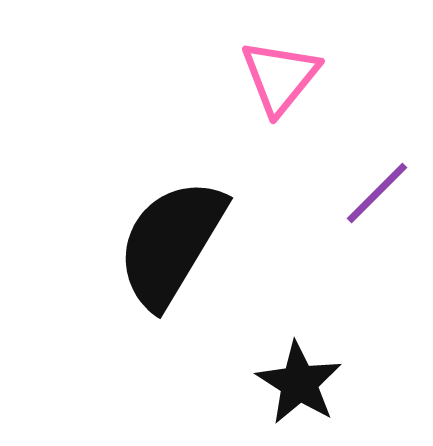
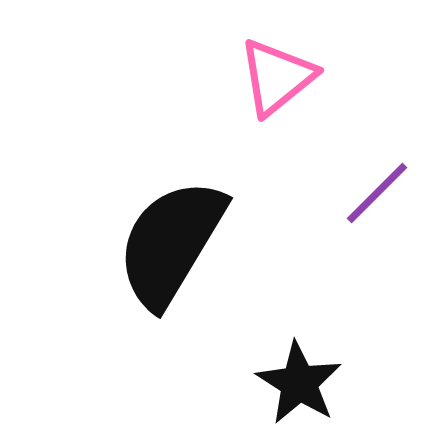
pink triangle: moved 3 px left; rotated 12 degrees clockwise
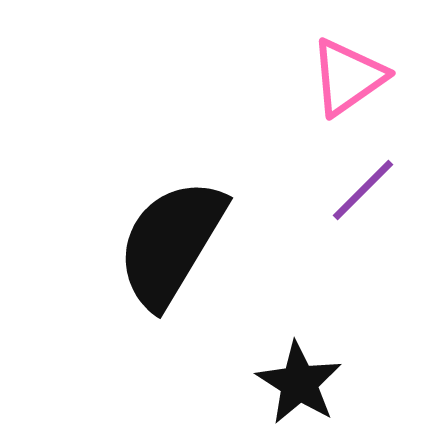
pink triangle: moved 71 px right; rotated 4 degrees clockwise
purple line: moved 14 px left, 3 px up
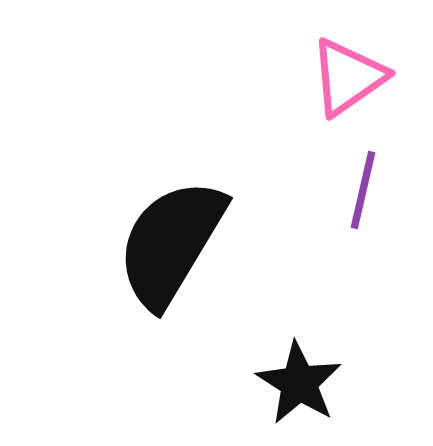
purple line: rotated 32 degrees counterclockwise
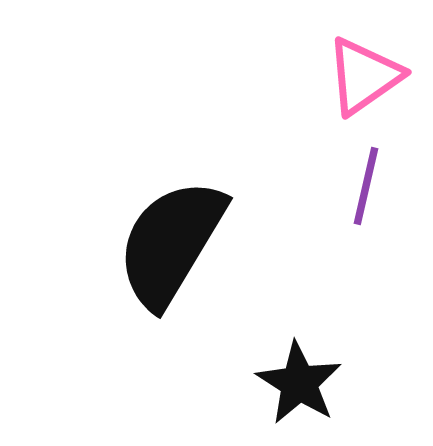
pink triangle: moved 16 px right, 1 px up
purple line: moved 3 px right, 4 px up
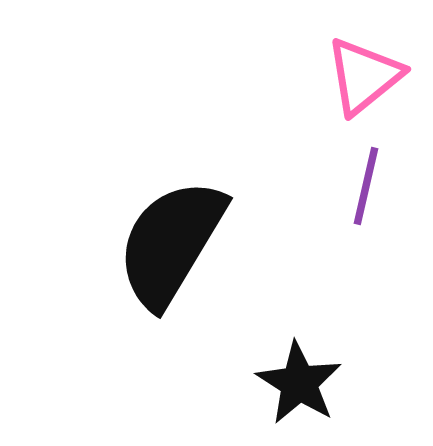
pink triangle: rotated 4 degrees counterclockwise
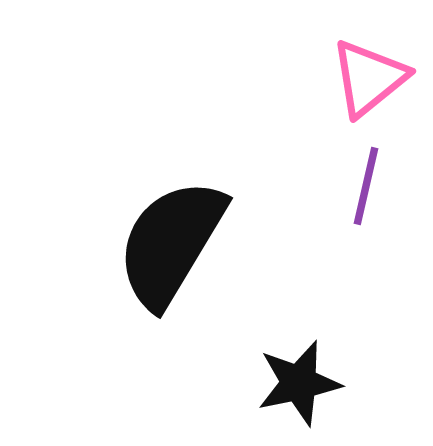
pink triangle: moved 5 px right, 2 px down
black star: rotated 28 degrees clockwise
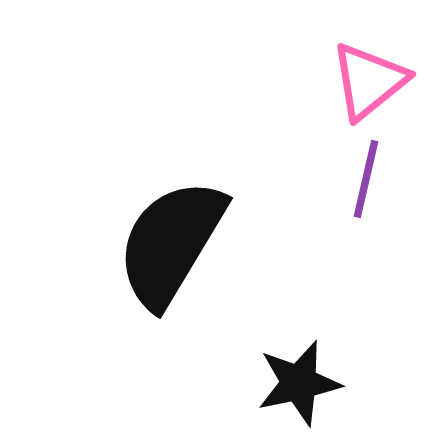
pink triangle: moved 3 px down
purple line: moved 7 px up
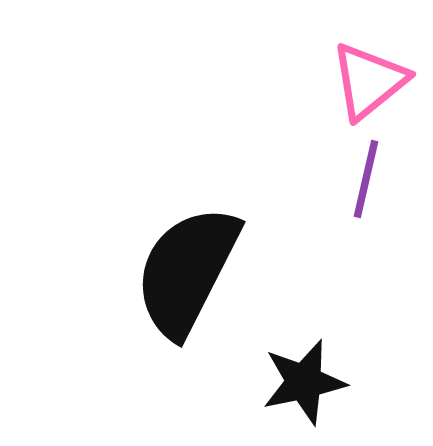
black semicircle: moved 16 px right, 28 px down; rotated 4 degrees counterclockwise
black star: moved 5 px right, 1 px up
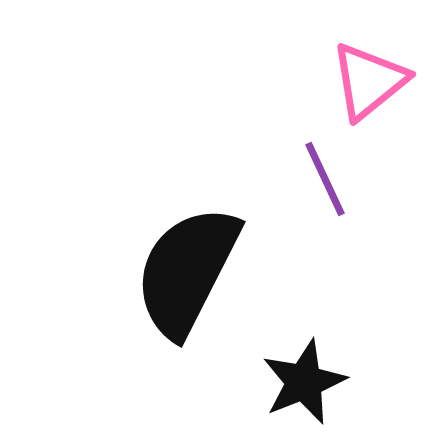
purple line: moved 41 px left; rotated 38 degrees counterclockwise
black star: rotated 10 degrees counterclockwise
